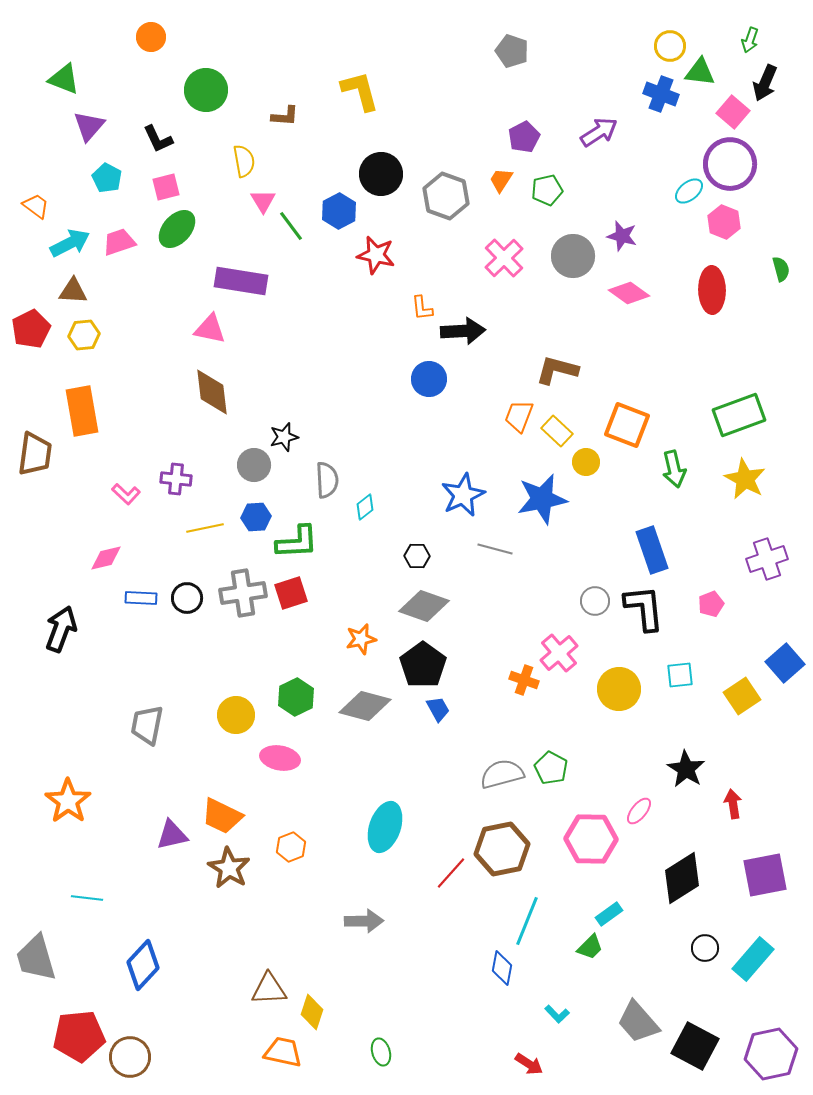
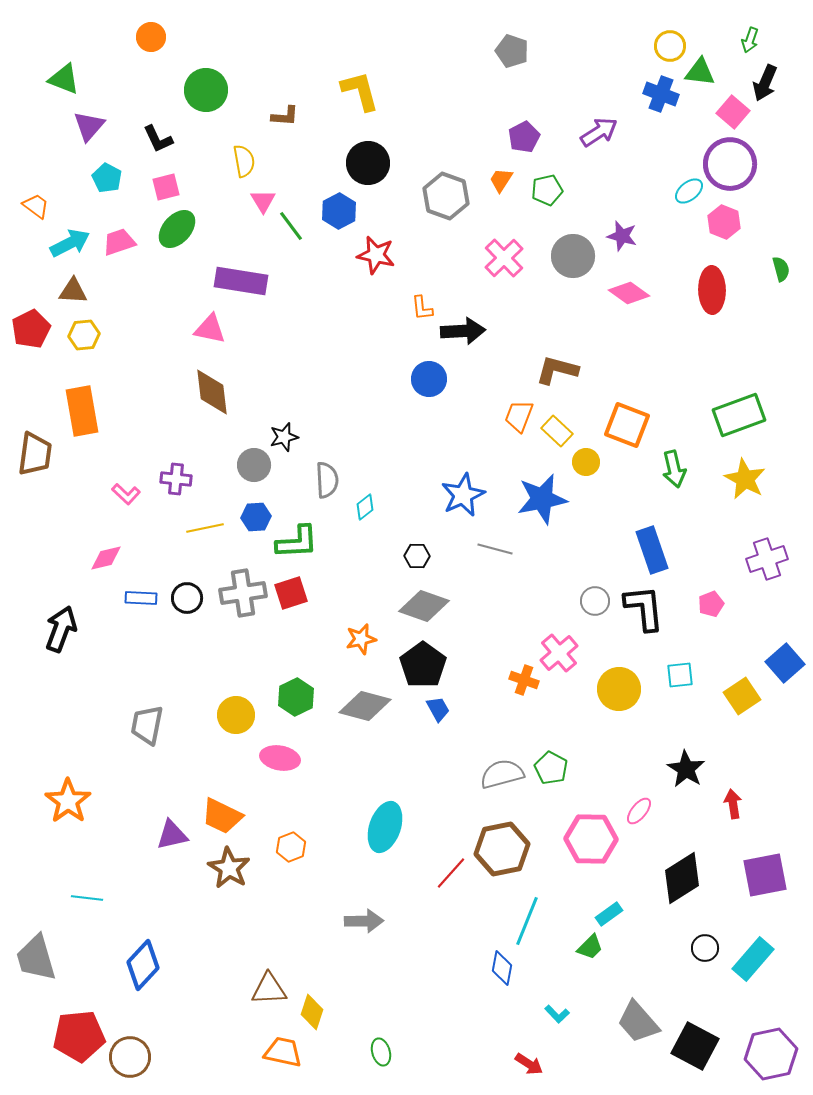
black circle at (381, 174): moved 13 px left, 11 px up
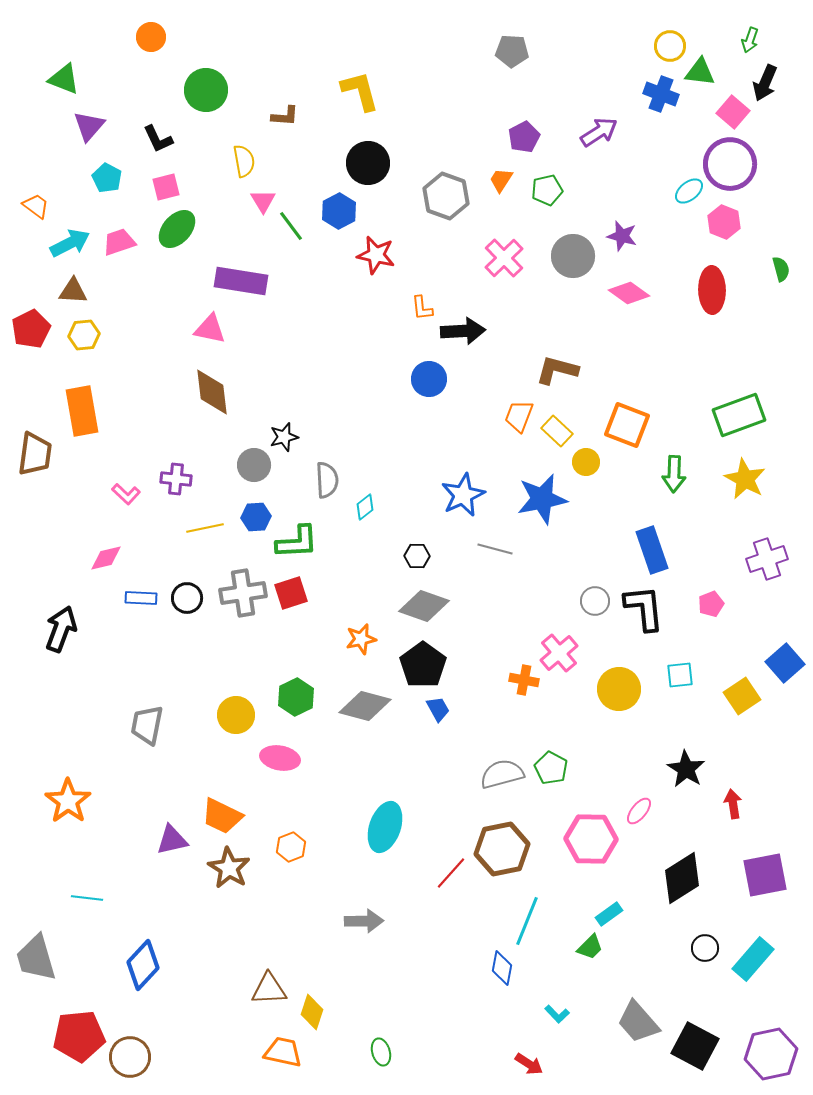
gray pentagon at (512, 51): rotated 16 degrees counterclockwise
green arrow at (674, 469): moved 5 px down; rotated 15 degrees clockwise
orange cross at (524, 680): rotated 8 degrees counterclockwise
purple triangle at (172, 835): moved 5 px down
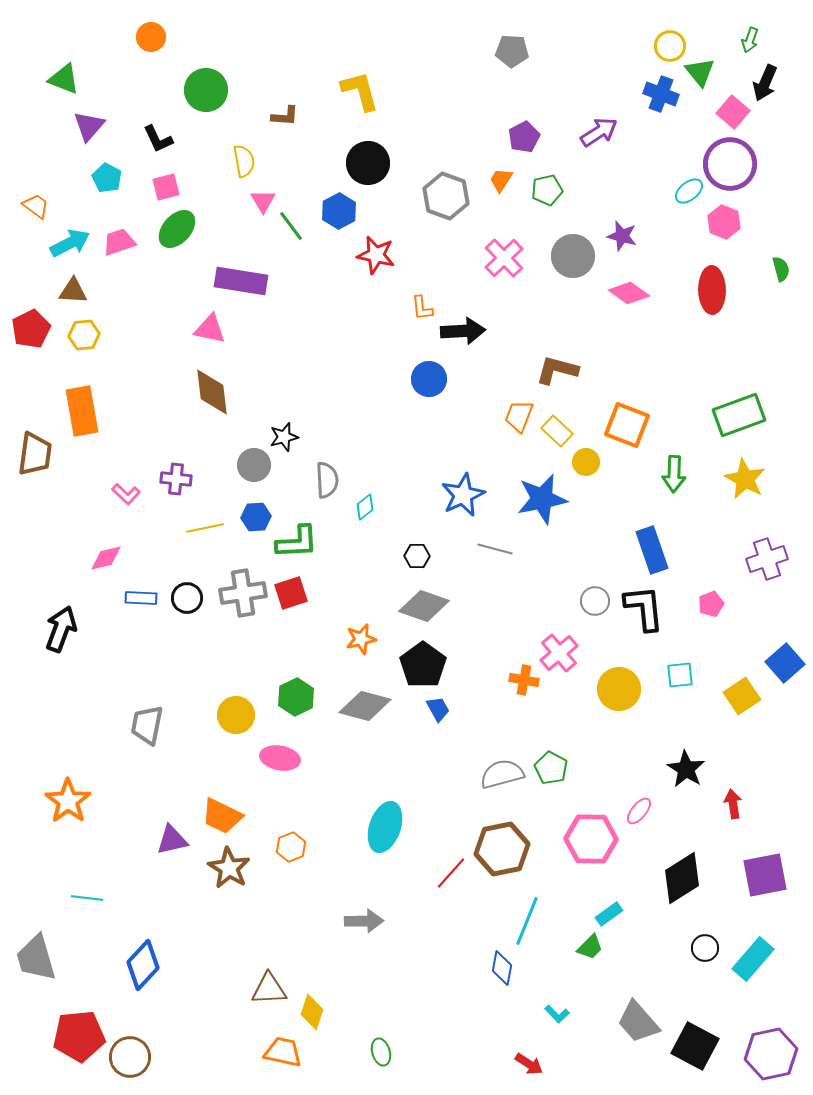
green triangle at (700, 72): rotated 44 degrees clockwise
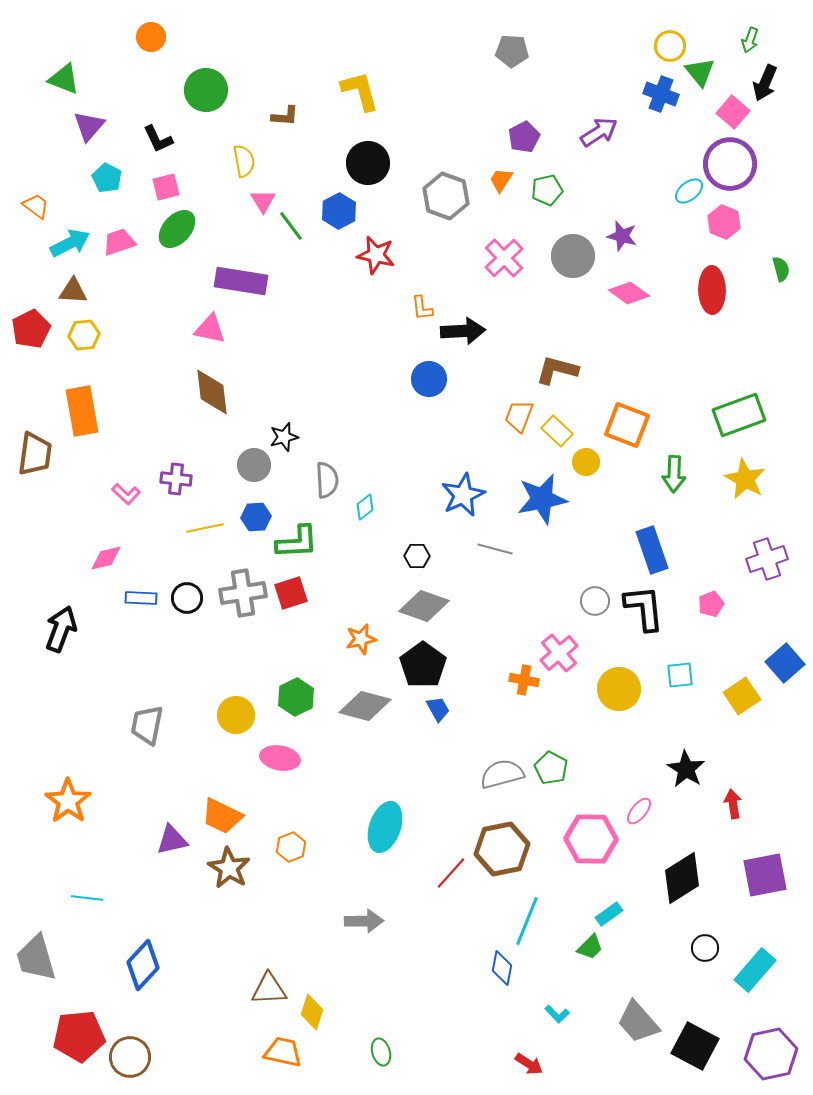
cyan rectangle at (753, 959): moved 2 px right, 11 px down
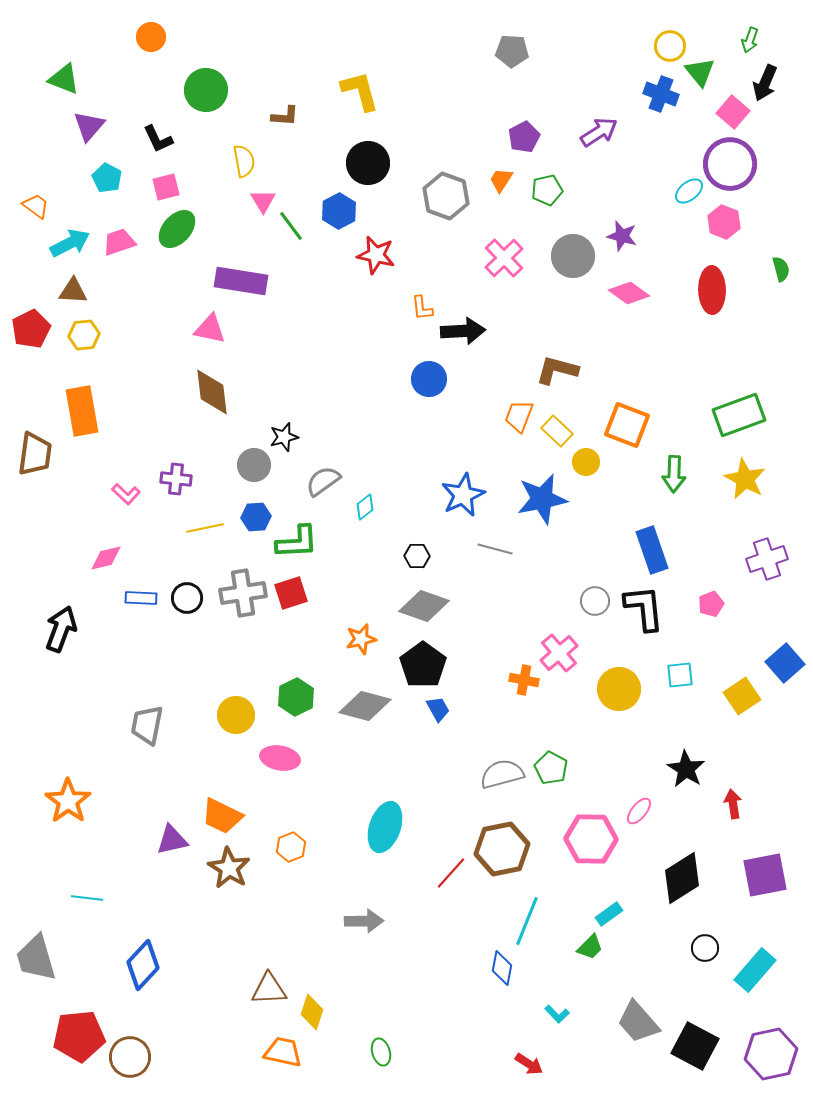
gray semicircle at (327, 480): moved 4 px left, 1 px down; rotated 123 degrees counterclockwise
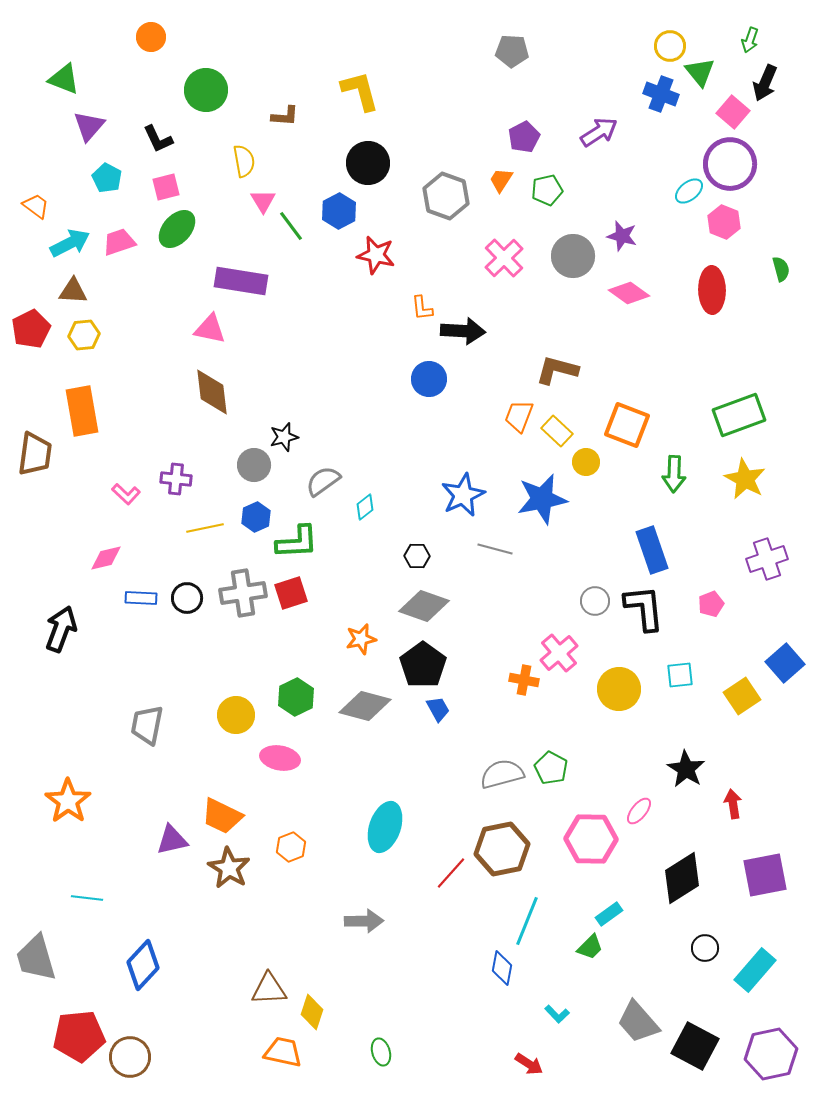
black arrow at (463, 331): rotated 6 degrees clockwise
blue hexagon at (256, 517): rotated 20 degrees counterclockwise
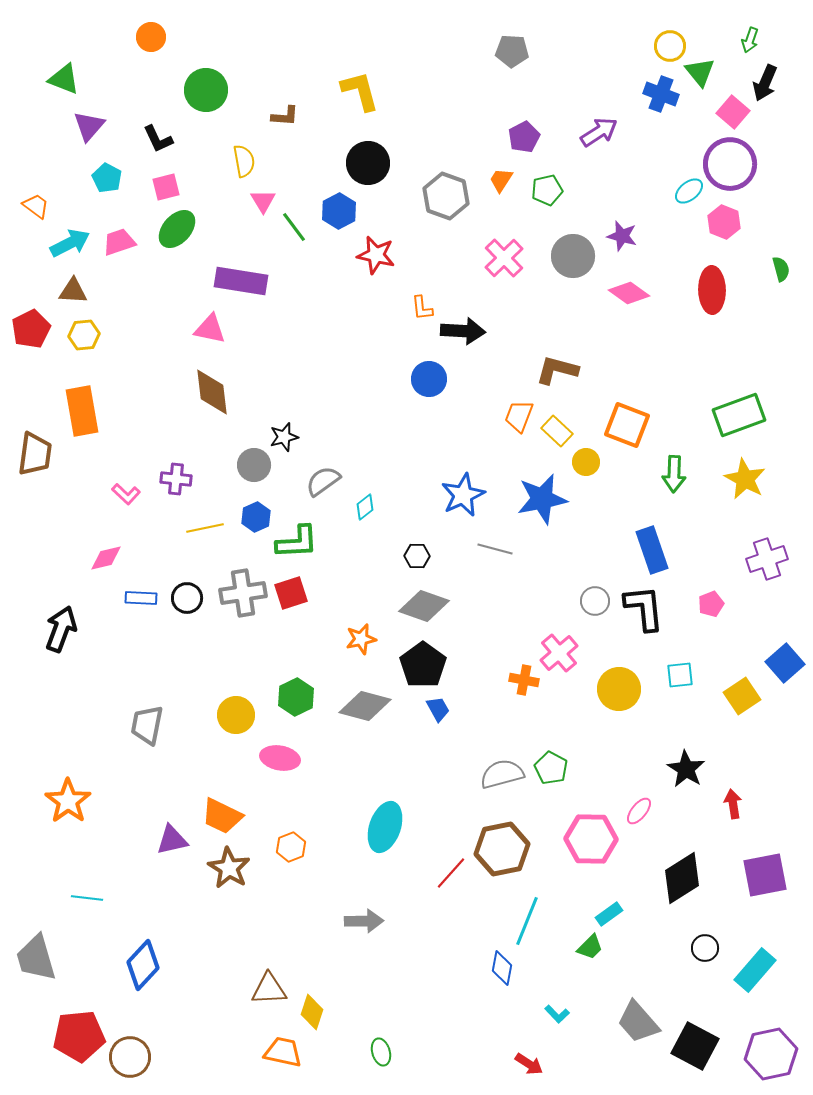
green line at (291, 226): moved 3 px right, 1 px down
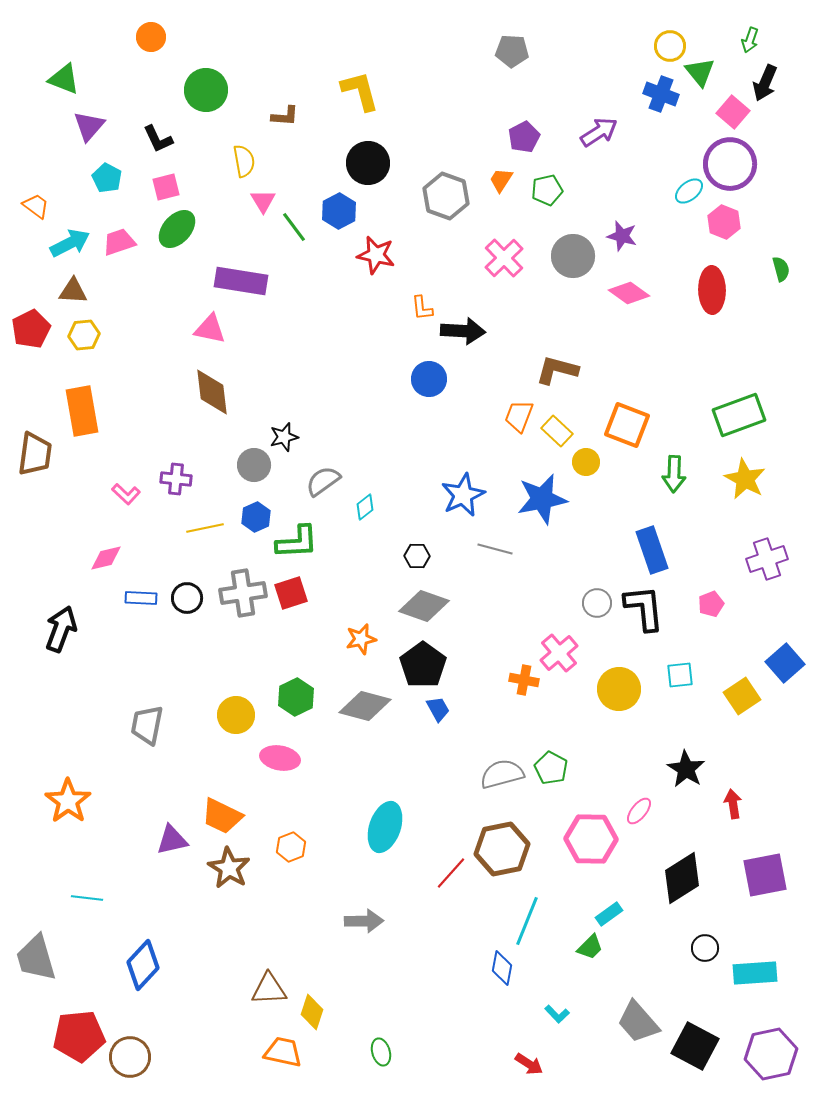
gray circle at (595, 601): moved 2 px right, 2 px down
cyan rectangle at (755, 970): moved 3 px down; rotated 45 degrees clockwise
